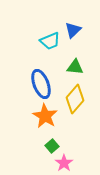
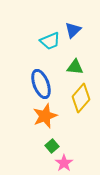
yellow diamond: moved 6 px right, 1 px up
orange star: rotated 20 degrees clockwise
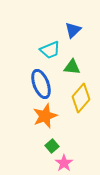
cyan trapezoid: moved 9 px down
green triangle: moved 3 px left
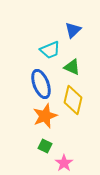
green triangle: rotated 18 degrees clockwise
yellow diamond: moved 8 px left, 2 px down; rotated 28 degrees counterclockwise
green square: moved 7 px left; rotated 24 degrees counterclockwise
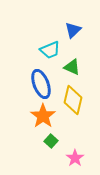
orange star: moved 2 px left; rotated 15 degrees counterclockwise
green square: moved 6 px right, 5 px up; rotated 16 degrees clockwise
pink star: moved 11 px right, 5 px up
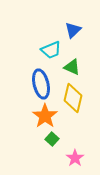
cyan trapezoid: moved 1 px right
blue ellipse: rotated 8 degrees clockwise
yellow diamond: moved 2 px up
orange star: moved 2 px right
green square: moved 1 px right, 2 px up
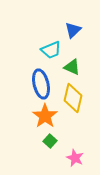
green square: moved 2 px left, 2 px down
pink star: rotated 12 degrees counterclockwise
